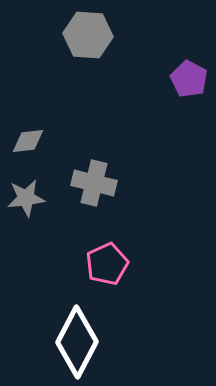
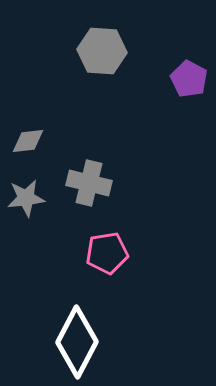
gray hexagon: moved 14 px right, 16 px down
gray cross: moved 5 px left
pink pentagon: moved 11 px up; rotated 15 degrees clockwise
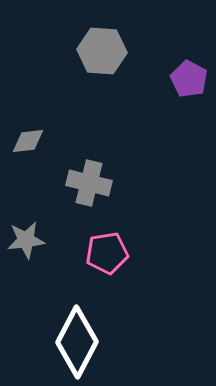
gray star: moved 42 px down
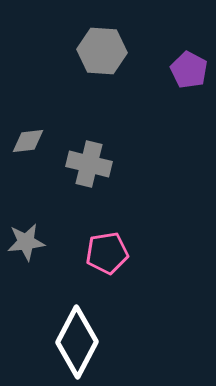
purple pentagon: moved 9 px up
gray cross: moved 19 px up
gray star: moved 2 px down
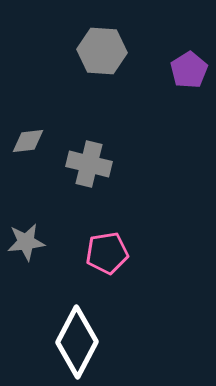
purple pentagon: rotated 12 degrees clockwise
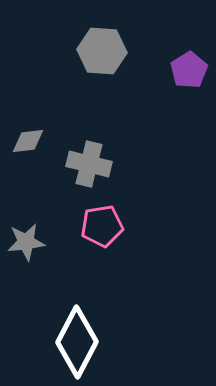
pink pentagon: moved 5 px left, 27 px up
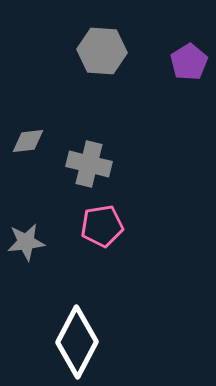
purple pentagon: moved 8 px up
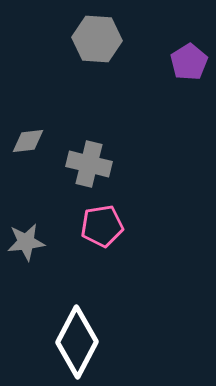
gray hexagon: moved 5 px left, 12 px up
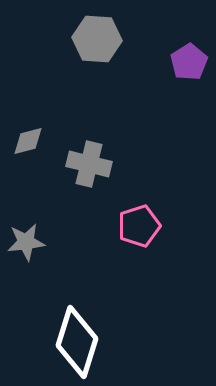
gray diamond: rotated 8 degrees counterclockwise
pink pentagon: moved 37 px right; rotated 9 degrees counterclockwise
white diamond: rotated 10 degrees counterclockwise
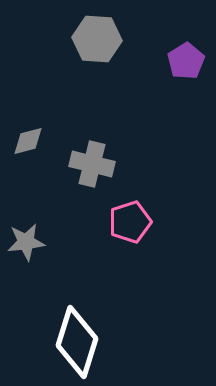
purple pentagon: moved 3 px left, 1 px up
gray cross: moved 3 px right
pink pentagon: moved 9 px left, 4 px up
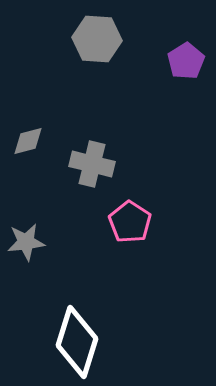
pink pentagon: rotated 21 degrees counterclockwise
